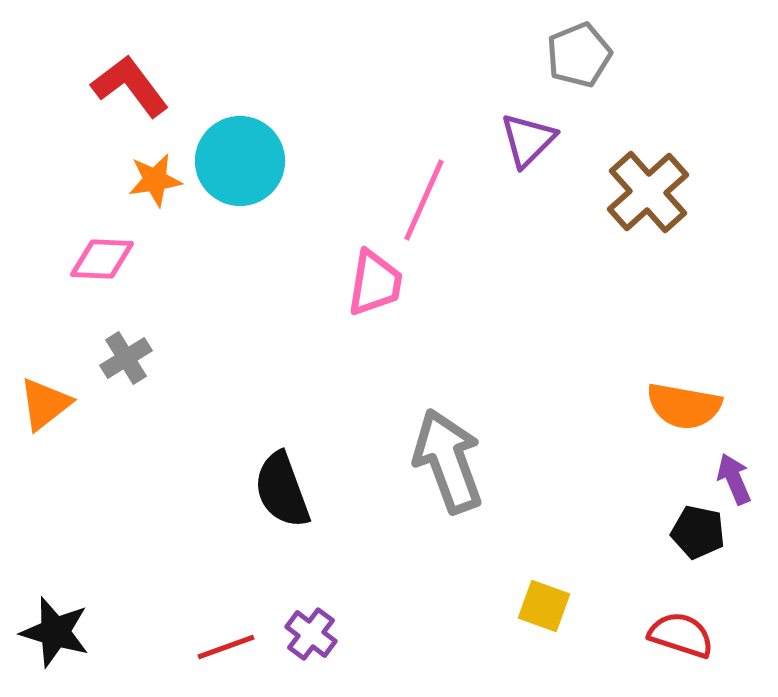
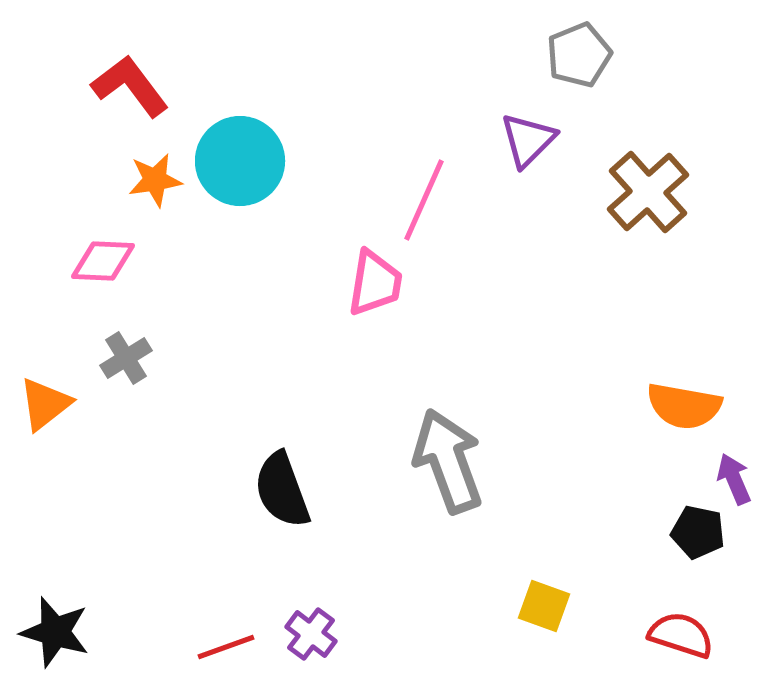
pink diamond: moved 1 px right, 2 px down
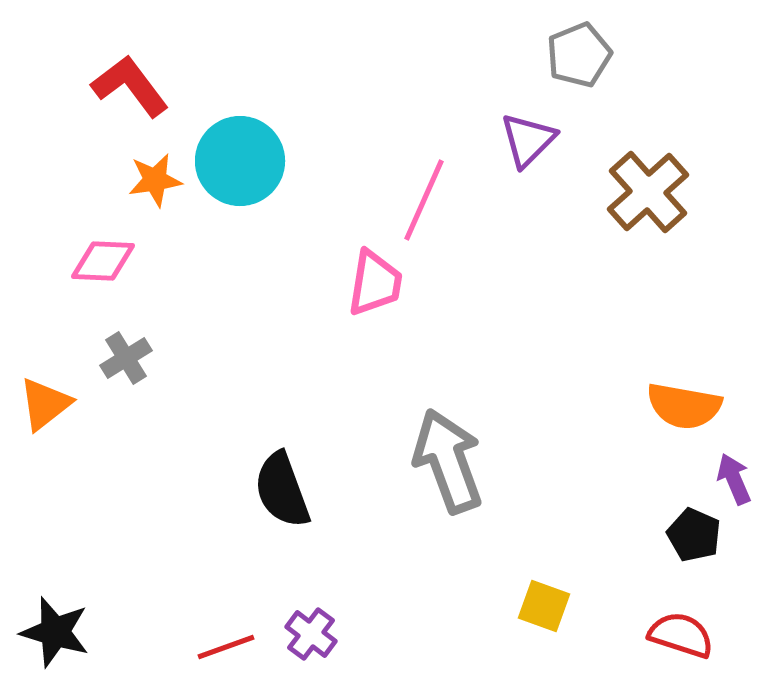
black pentagon: moved 4 px left, 3 px down; rotated 12 degrees clockwise
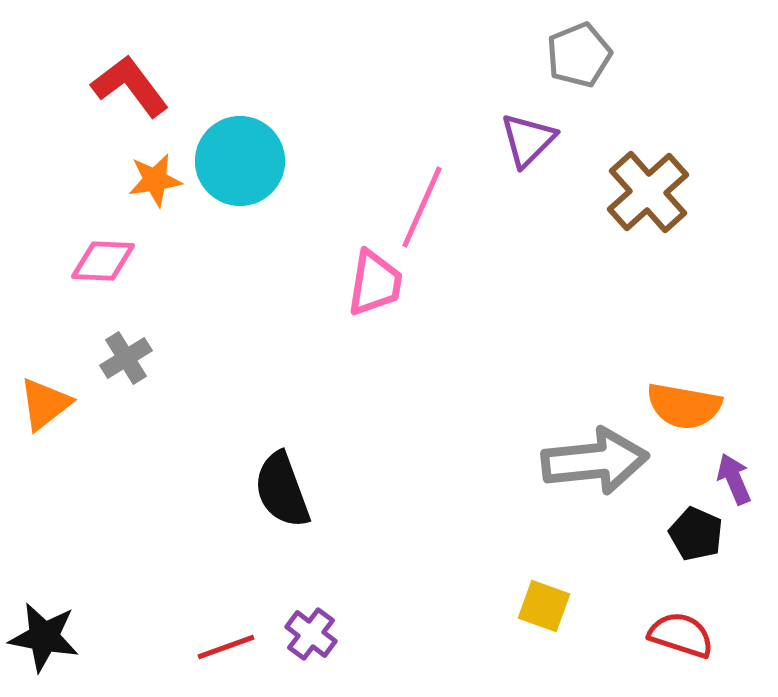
pink line: moved 2 px left, 7 px down
gray arrow: moved 147 px right; rotated 104 degrees clockwise
black pentagon: moved 2 px right, 1 px up
black star: moved 11 px left, 5 px down; rotated 6 degrees counterclockwise
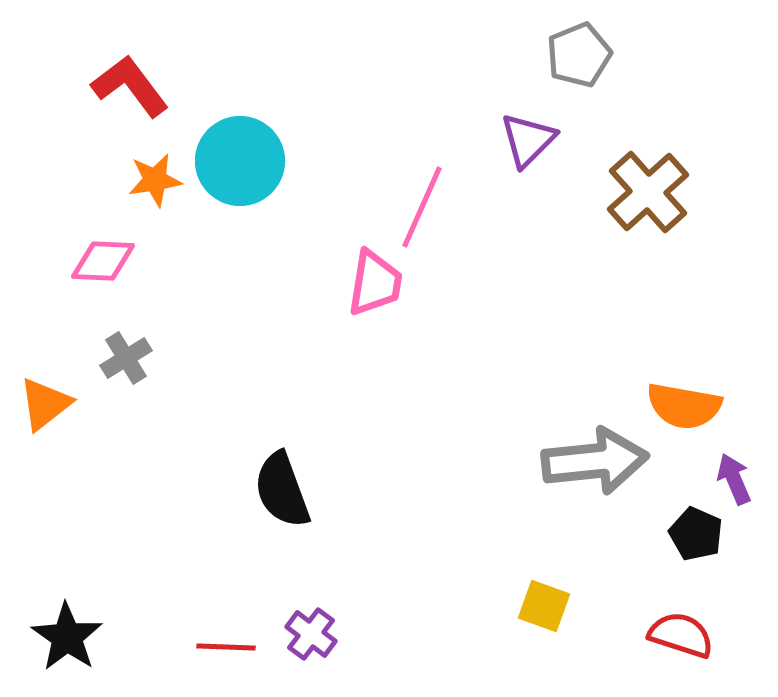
black star: moved 23 px right; rotated 24 degrees clockwise
red line: rotated 22 degrees clockwise
